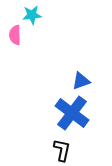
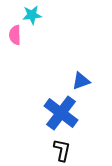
blue cross: moved 11 px left
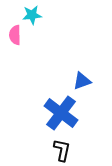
blue triangle: moved 1 px right
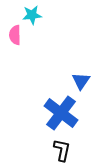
blue triangle: moved 1 px left; rotated 36 degrees counterclockwise
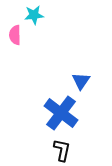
cyan star: moved 2 px right
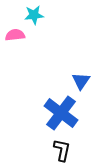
pink semicircle: rotated 84 degrees clockwise
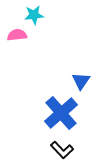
pink semicircle: moved 2 px right
blue cross: rotated 12 degrees clockwise
black L-shape: rotated 125 degrees clockwise
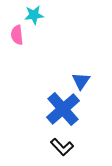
pink semicircle: rotated 90 degrees counterclockwise
blue cross: moved 2 px right, 4 px up
black L-shape: moved 3 px up
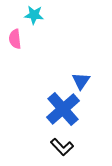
cyan star: rotated 12 degrees clockwise
pink semicircle: moved 2 px left, 4 px down
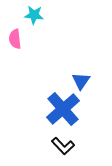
black L-shape: moved 1 px right, 1 px up
